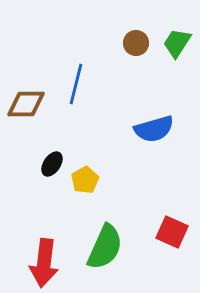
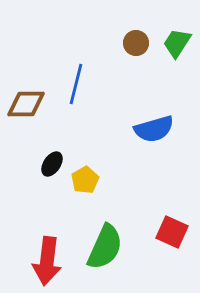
red arrow: moved 3 px right, 2 px up
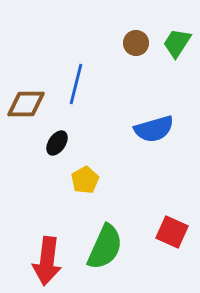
black ellipse: moved 5 px right, 21 px up
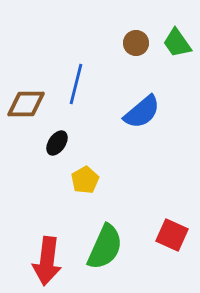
green trapezoid: rotated 68 degrees counterclockwise
blue semicircle: moved 12 px left, 17 px up; rotated 24 degrees counterclockwise
red square: moved 3 px down
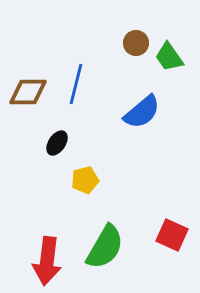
green trapezoid: moved 8 px left, 14 px down
brown diamond: moved 2 px right, 12 px up
yellow pentagon: rotated 16 degrees clockwise
green semicircle: rotated 6 degrees clockwise
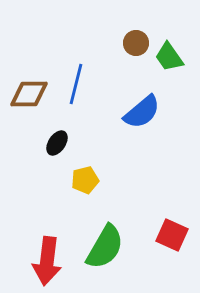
brown diamond: moved 1 px right, 2 px down
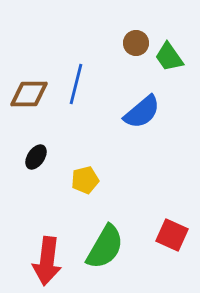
black ellipse: moved 21 px left, 14 px down
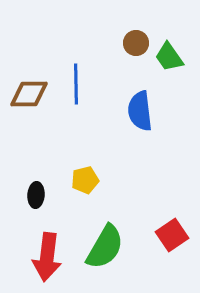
blue line: rotated 15 degrees counterclockwise
blue semicircle: moved 2 px left, 1 px up; rotated 123 degrees clockwise
black ellipse: moved 38 px down; rotated 30 degrees counterclockwise
red square: rotated 32 degrees clockwise
red arrow: moved 4 px up
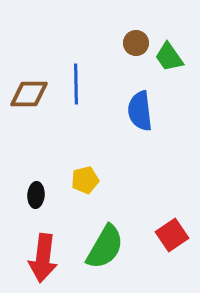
red arrow: moved 4 px left, 1 px down
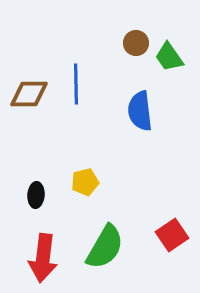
yellow pentagon: moved 2 px down
